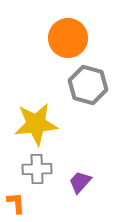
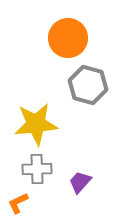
orange L-shape: moved 2 px right; rotated 110 degrees counterclockwise
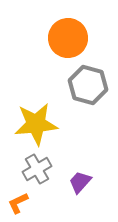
gray cross: rotated 28 degrees counterclockwise
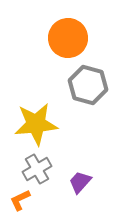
orange L-shape: moved 2 px right, 3 px up
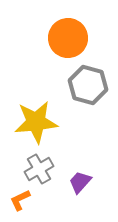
yellow star: moved 2 px up
gray cross: moved 2 px right
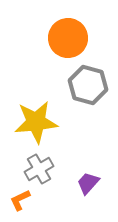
purple trapezoid: moved 8 px right, 1 px down
